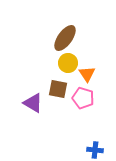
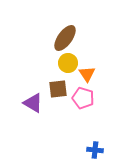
brown square: rotated 18 degrees counterclockwise
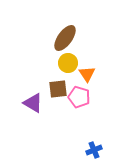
pink pentagon: moved 4 px left, 1 px up
blue cross: moved 1 px left; rotated 28 degrees counterclockwise
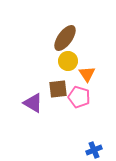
yellow circle: moved 2 px up
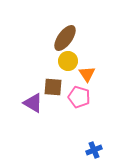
brown square: moved 5 px left, 2 px up; rotated 12 degrees clockwise
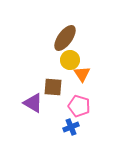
yellow circle: moved 2 px right, 1 px up
orange triangle: moved 5 px left
pink pentagon: moved 9 px down
blue cross: moved 23 px left, 23 px up
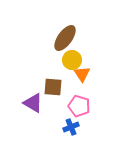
yellow circle: moved 2 px right
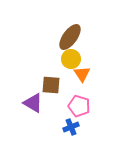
brown ellipse: moved 5 px right, 1 px up
yellow circle: moved 1 px left, 1 px up
brown square: moved 2 px left, 2 px up
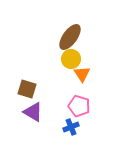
brown square: moved 24 px left, 4 px down; rotated 12 degrees clockwise
purple triangle: moved 9 px down
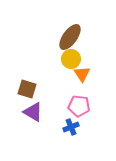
pink pentagon: rotated 10 degrees counterclockwise
